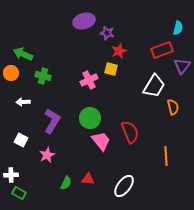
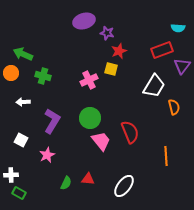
cyan semicircle: rotated 80 degrees clockwise
orange semicircle: moved 1 px right
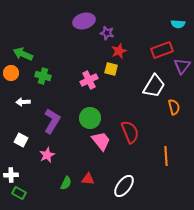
cyan semicircle: moved 4 px up
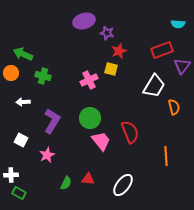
white ellipse: moved 1 px left, 1 px up
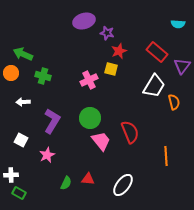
red rectangle: moved 5 px left, 2 px down; rotated 60 degrees clockwise
orange semicircle: moved 5 px up
